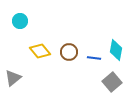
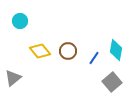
brown circle: moved 1 px left, 1 px up
blue line: rotated 64 degrees counterclockwise
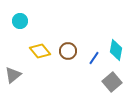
gray triangle: moved 3 px up
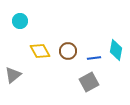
yellow diamond: rotated 10 degrees clockwise
blue line: rotated 48 degrees clockwise
gray square: moved 23 px left; rotated 12 degrees clockwise
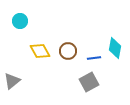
cyan diamond: moved 1 px left, 2 px up
gray triangle: moved 1 px left, 6 px down
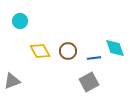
cyan diamond: rotated 30 degrees counterclockwise
gray triangle: rotated 18 degrees clockwise
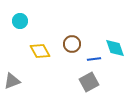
brown circle: moved 4 px right, 7 px up
blue line: moved 1 px down
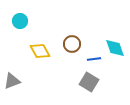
gray square: rotated 30 degrees counterclockwise
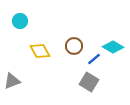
brown circle: moved 2 px right, 2 px down
cyan diamond: moved 2 px left, 1 px up; rotated 40 degrees counterclockwise
blue line: rotated 32 degrees counterclockwise
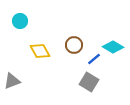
brown circle: moved 1 px up
